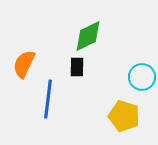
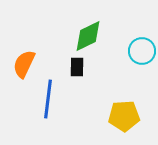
cyan circle: moved 26 px up
yellow pentagon: rotated 20 degrees counterclockwise
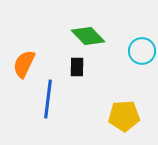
green diamond: rotated 72 degrees clockwise
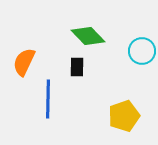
orange semicircle: moved 2 px up
blue line: rotated 6 degrees counterclockwise
yellow pentagon: rotated 16 degrees counterclockwise
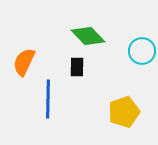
yellow pentagon: moved 4 px up
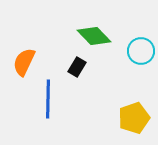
green diamond: moved 6 px right
cyan circle: moved 1 px left
black rectangle: rotated 30 degrees clockwise
yellow pentagon: moved 10 px right, 6 px down
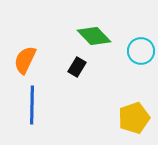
orange semicircle: moved 1 px right, 2 px up
blue line: moved 16 px left, 6 px down
